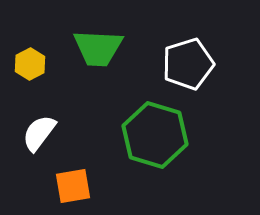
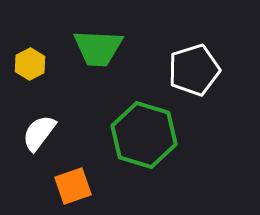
white pentagon: moved 6 px right, 6 px down
green hexagon: moved 11 px left
orange square: rotated 9 degrees counterclockwise
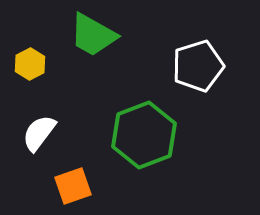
green trapezoid: moved 5 px left, 13 px up; rotated 26 degrees clockwise
white pentagon: moved 4 px right, 4 px up
green hexagon: rotated 22 degrees clockwise
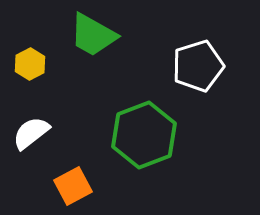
white semicircle: moved 8 px left; rotated 15 degrees clockwise
orange square: rotated 9 degrees counterclockwise
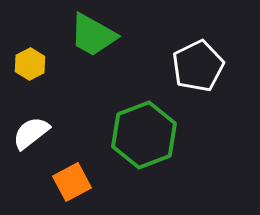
white pentagon: rotated 9 degrees counterclockwise
orange square: moved 1 px left, 4 px up
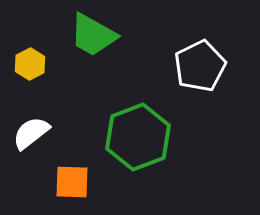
white pentagon: moved 2 px right
green hexagon: moved 6 px left, 2 px down
orange square: rotated 30 degrees clockwise
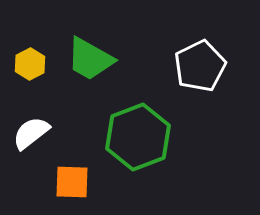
green trapezoid: moved 3 px left, 24 px down
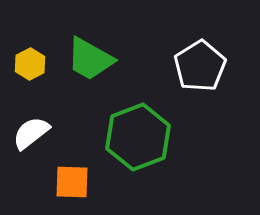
white pentagon: rotated 6 degrees counterclockwise
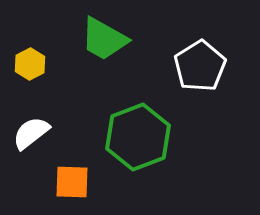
green trapezoid: moved 14 px right, 20 px up
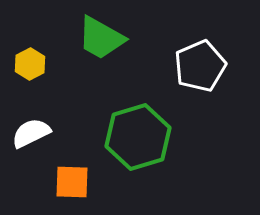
green trapezoid: moved 3 px left, 1 px up
white pentagon: rotated 9 degrees clockwise
white semicircle: rotated 12 degrees clockwise
green hexagon: rotated 4 degrees clockwise
